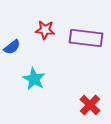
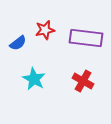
red star: rotated 18 degrees counterclockwise
blue semicircle: moved 6 px right, 4 px up
red cross: moved 7 px left, 24 px up; rotated 15 degrees counterclockwise
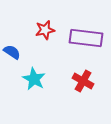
blue semicircle: moved 6 px left, 9 px down; rotated 108 degrees counterclockwise
